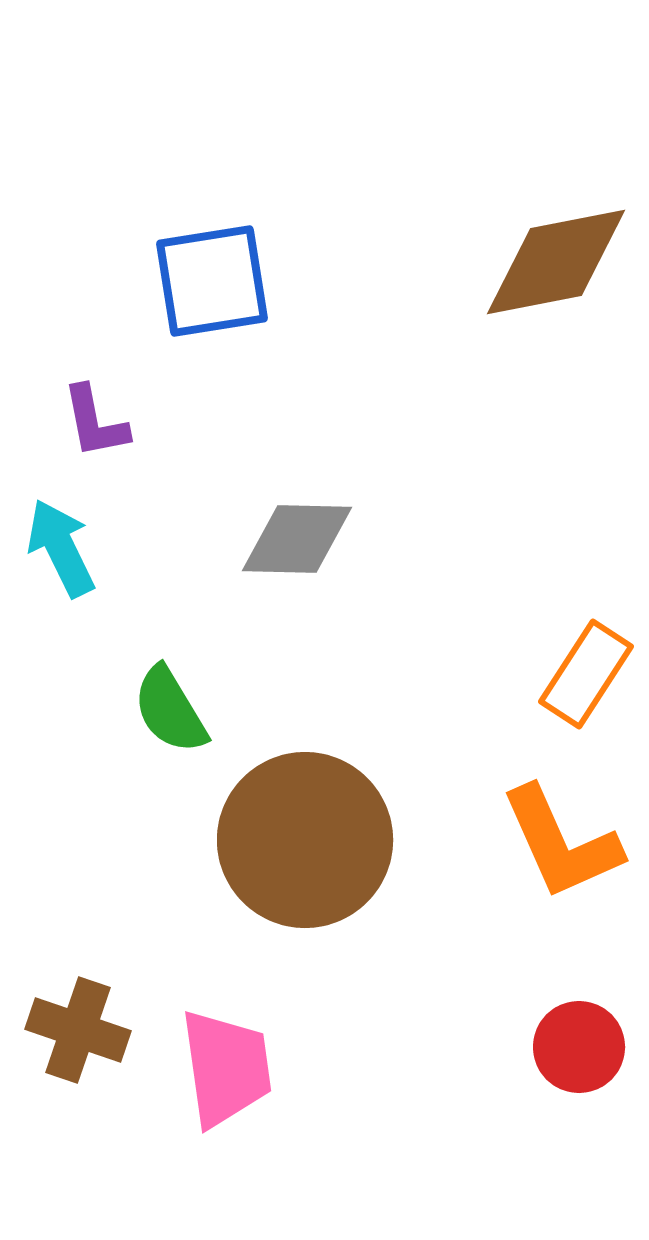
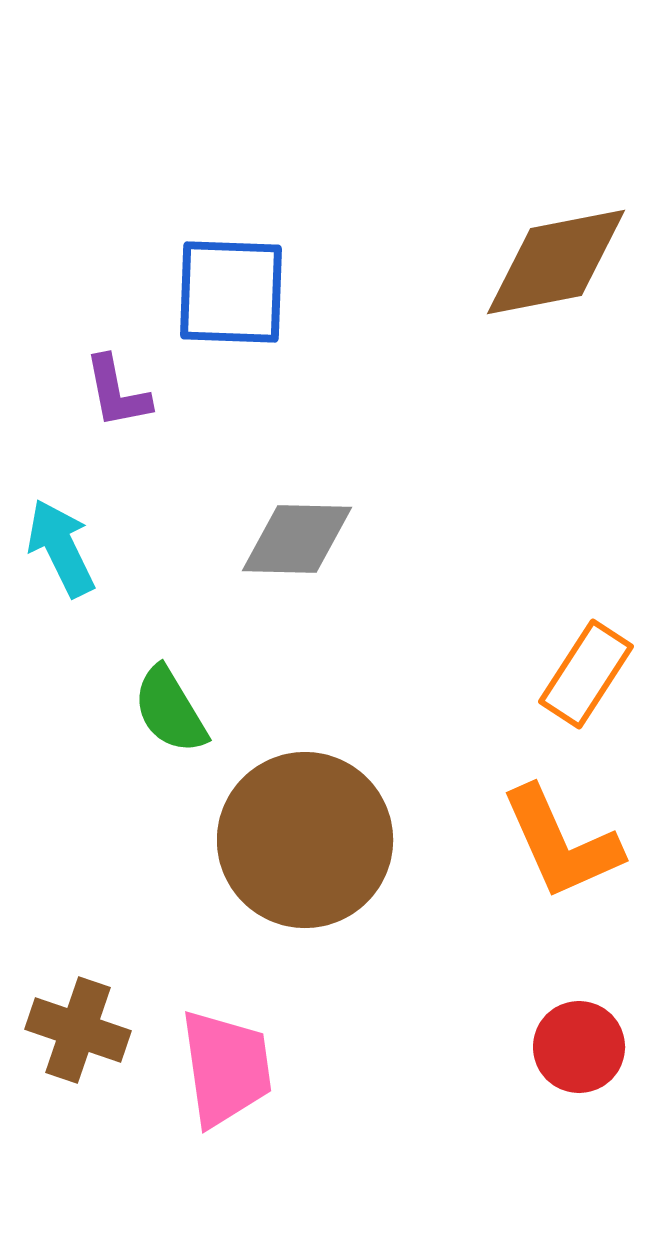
blue square: moved 19 px right, 11 px down; rotated 11 degrees clockwise
purple L-shape: moved 22 px right, 30 px up
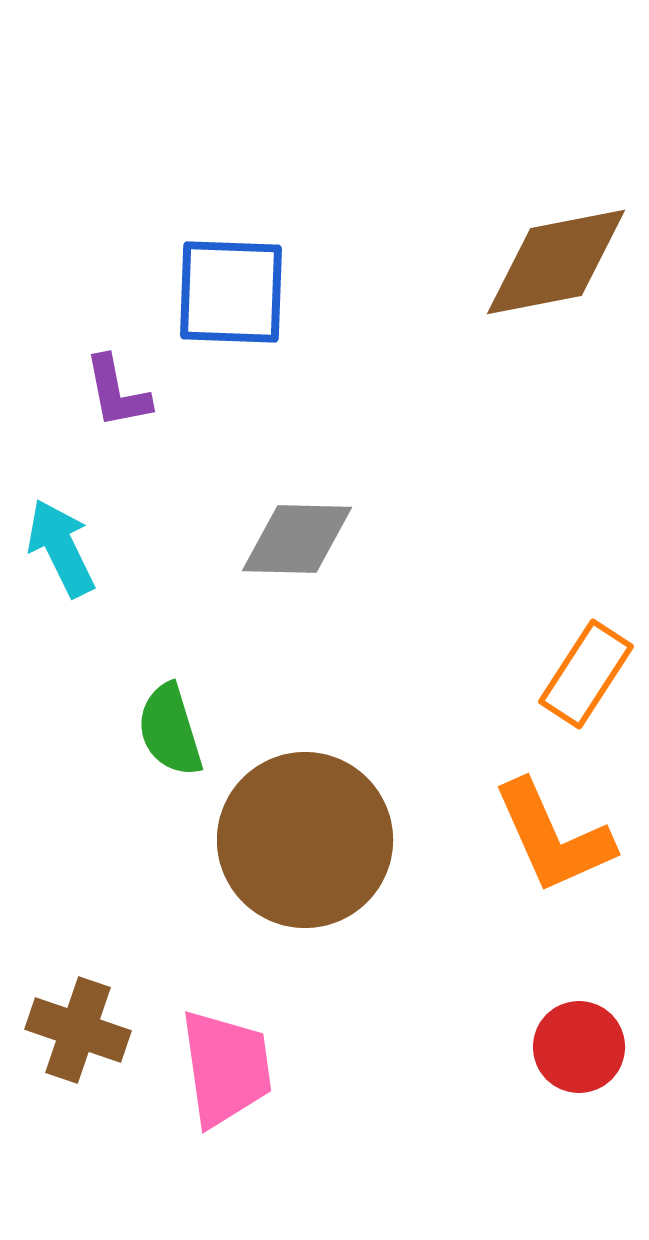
green semicircle: moved 20 px down; rotated 14 degrees clockwise
orange L-shape: moved 8 px left, 6 px up
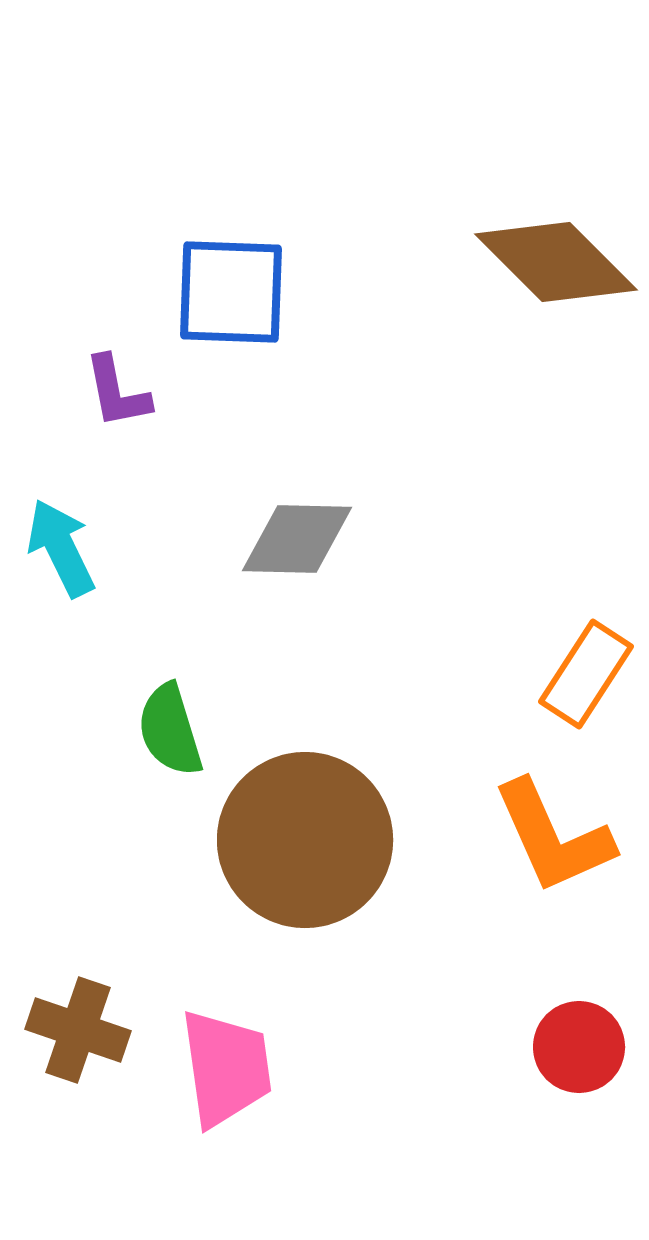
brown diamond: rotated 56 degrees clockwise
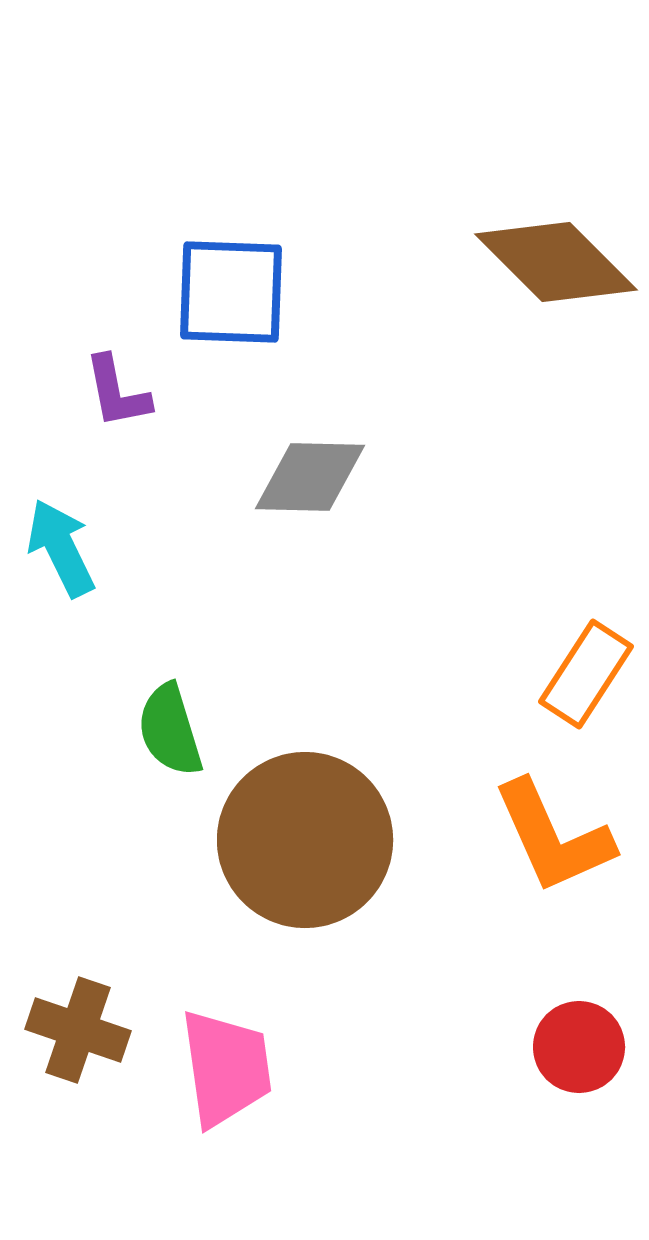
gray diamond: moved 13 px right, 62 px up
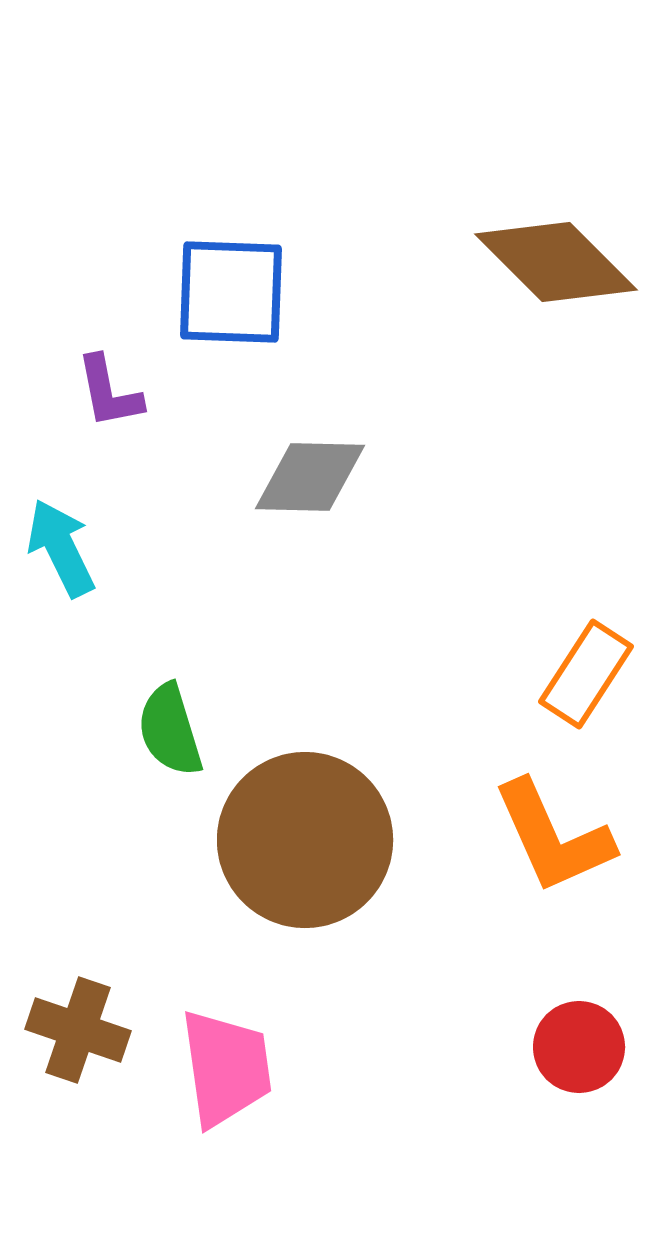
purple L-shape: moved 8 px left
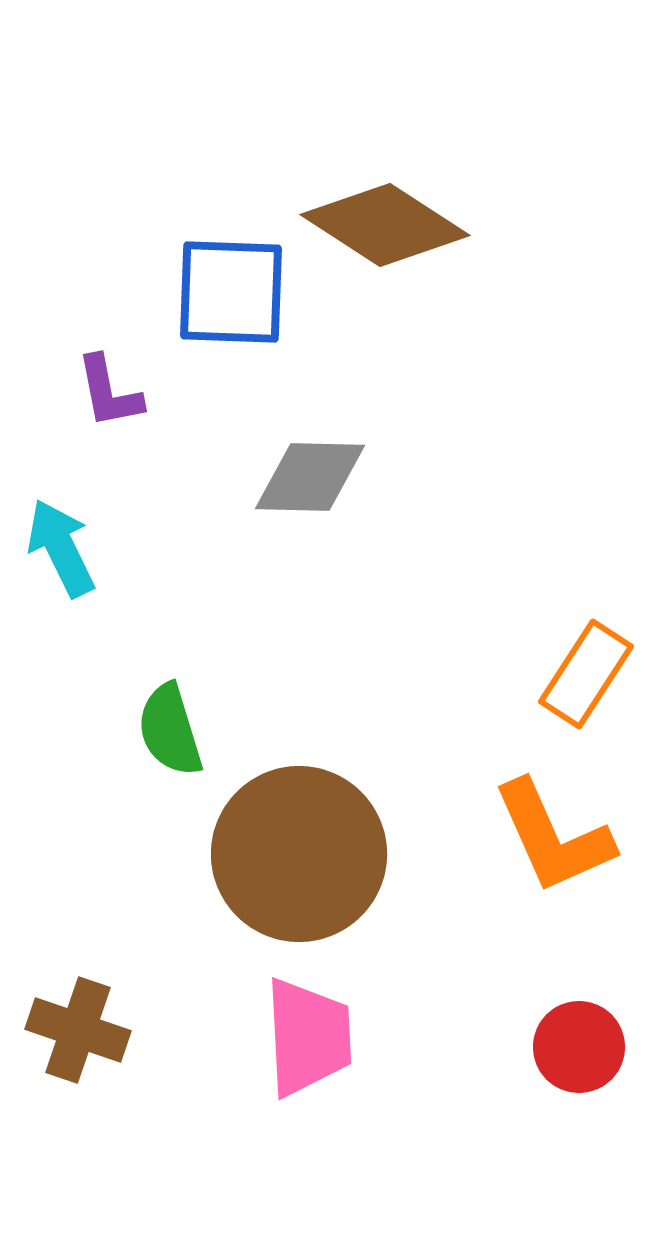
brown diamond: moved 171 px left, 37 px up; rotated 12 degrees counterclockwise
brown circle: moved 6 px left, 14 px down
pink trapezoid: moved 82 px right, 31 px up; rotated 5 degrees clockwise
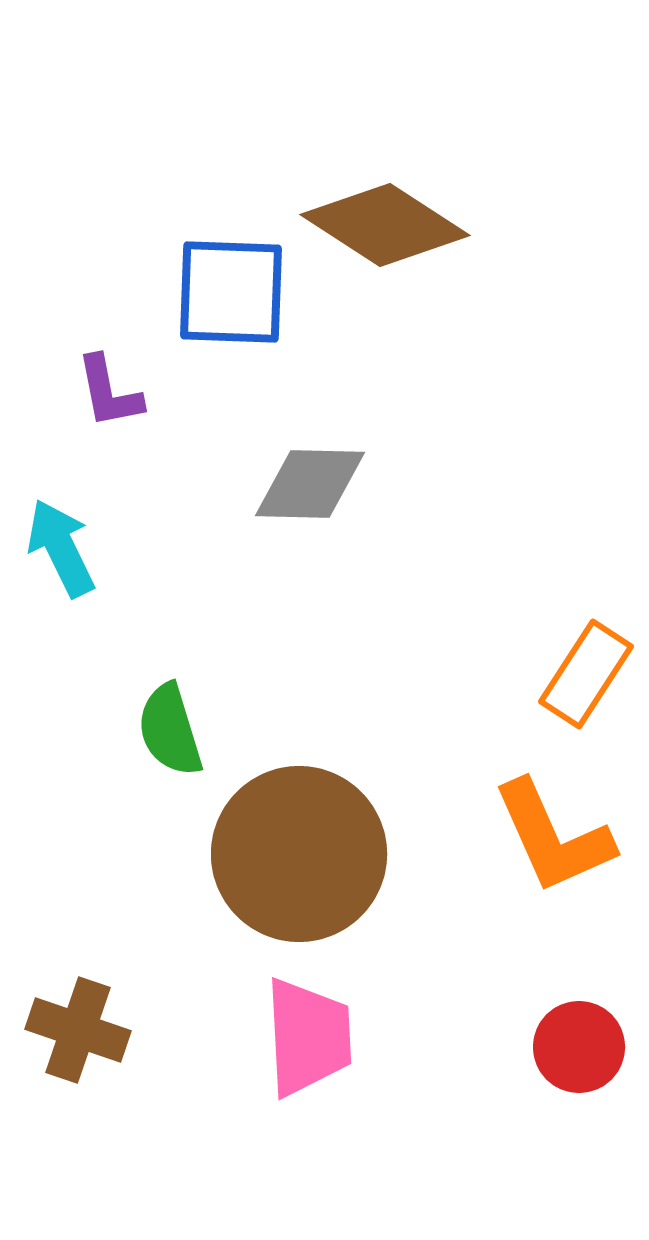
gray diamond: moved 7 px down
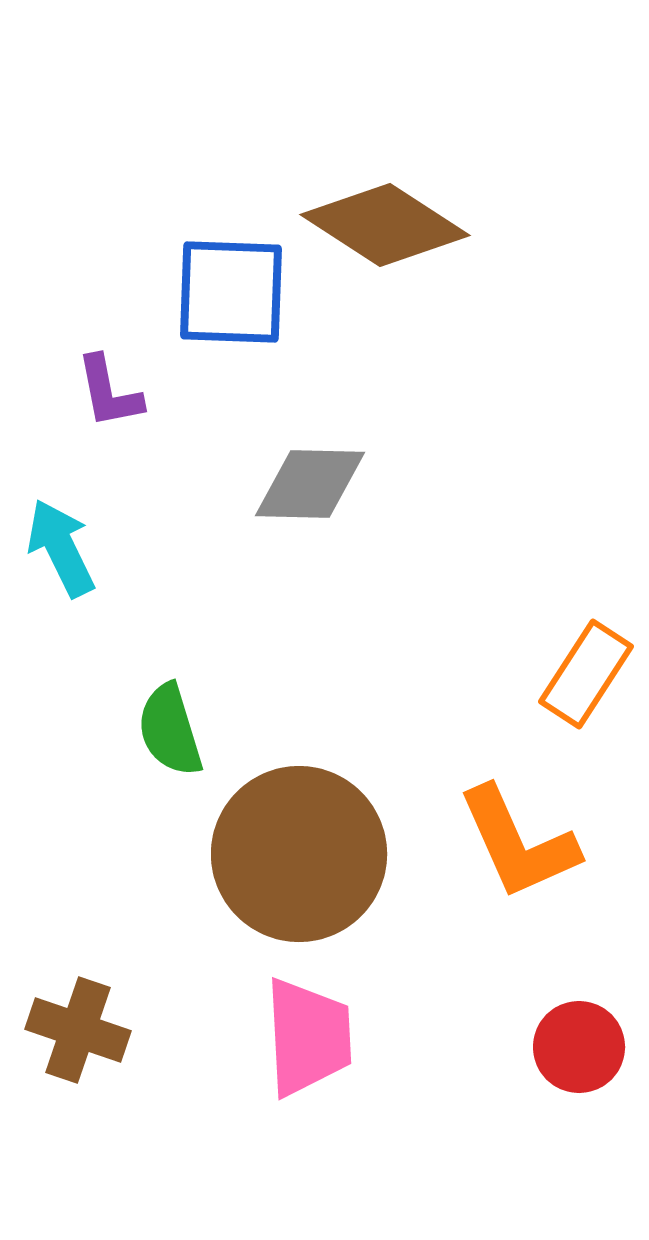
orange L-shape: moved 35 px left, 6 px down
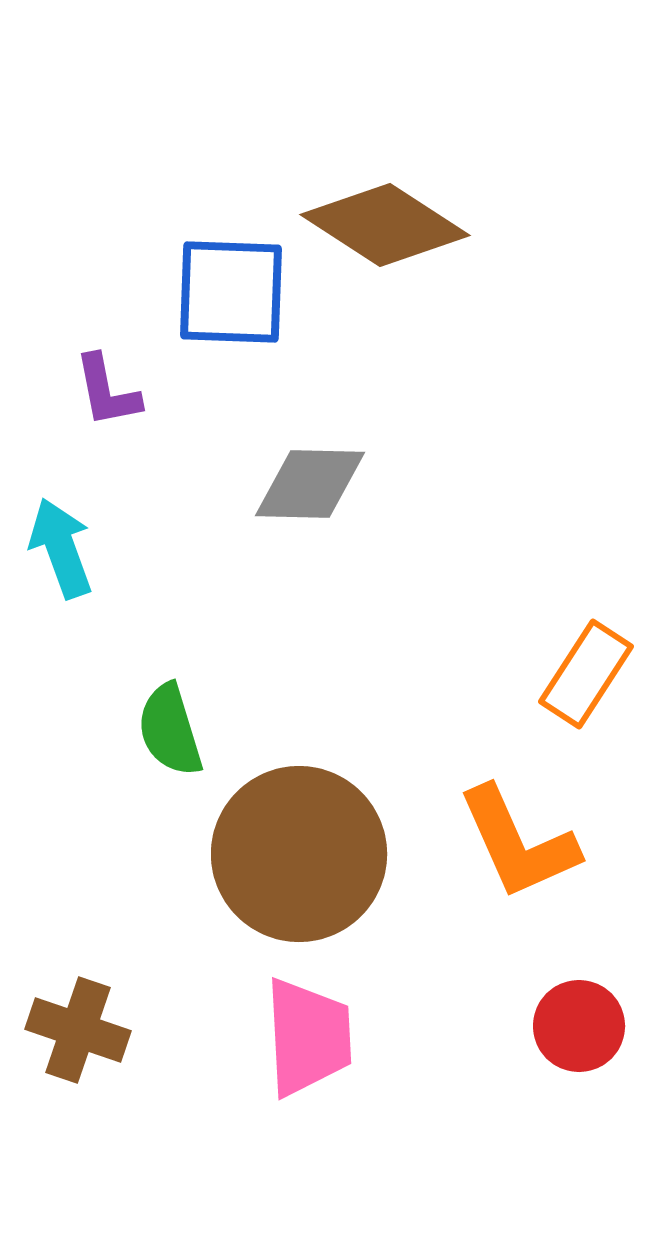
purple L-shape: moved 2 px left, 1 px up
cyan arrow: rotated 6 degrees clockwise
red circle: moved 21 px up
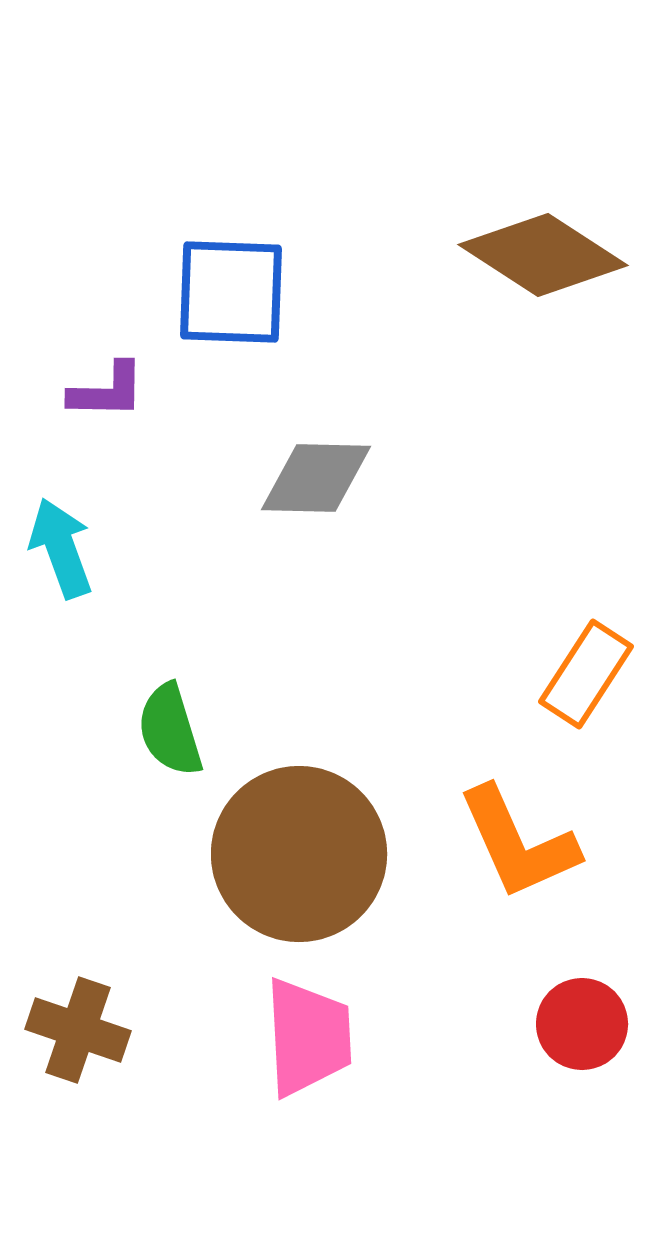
brown diamond: moved 158 px right, 30 px down
purple L-shape: rotated 78 degrees counterclockwise
gray diamond: moved 6 px right, 6 px up
red circle: moved 3 px right, 2 px up
